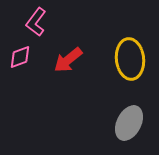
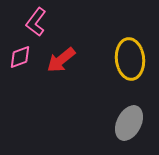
red arrow: moved 7 px left
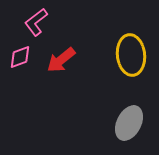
pink L-shape: rotated 16 degrees clockwise
yellow ellipse: moved 1 px right, 4 px up
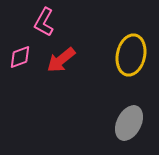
pink L-shape: moved 8 px right; rotated 24 degrees counterclockwise
yellow ellipse: rotated 18 degrees clockwise
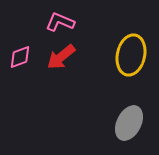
pink L-shape: moved 16 px right; rotated 84 degrees clockwise
red arrow: moved 3 px up
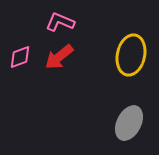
red arrow: moved 2 px left
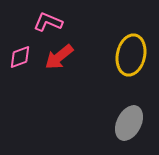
pink L-shape: moved 12 px left
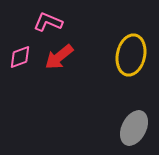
gray ellipse: moved 5 px right, 5 px down
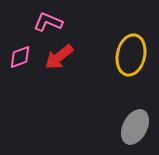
gray ellipse: moved 1 px right, 1 px up
